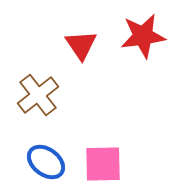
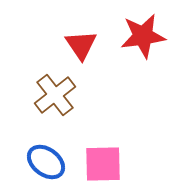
brown cross: moved 17 px right
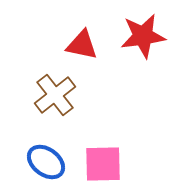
red triangle: moved 1 px right; rotated 44 degrees counterclockwise
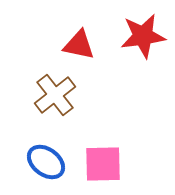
red triangle: moved 3 px left
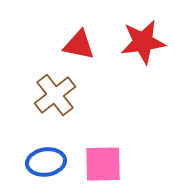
red star: moved 6 px down
blue ellipse: rotated 45 degrees counterclockwise
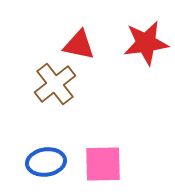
red star: moved 3 px right, 1 px down
brown cross: moved 11 px up
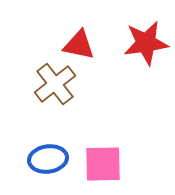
blue ellipse: moved 2 px right, 3 px up
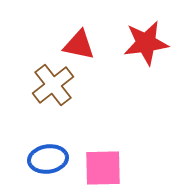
brown cross: moved 2 px left, 1 px down
pink square: moved 4 px down
